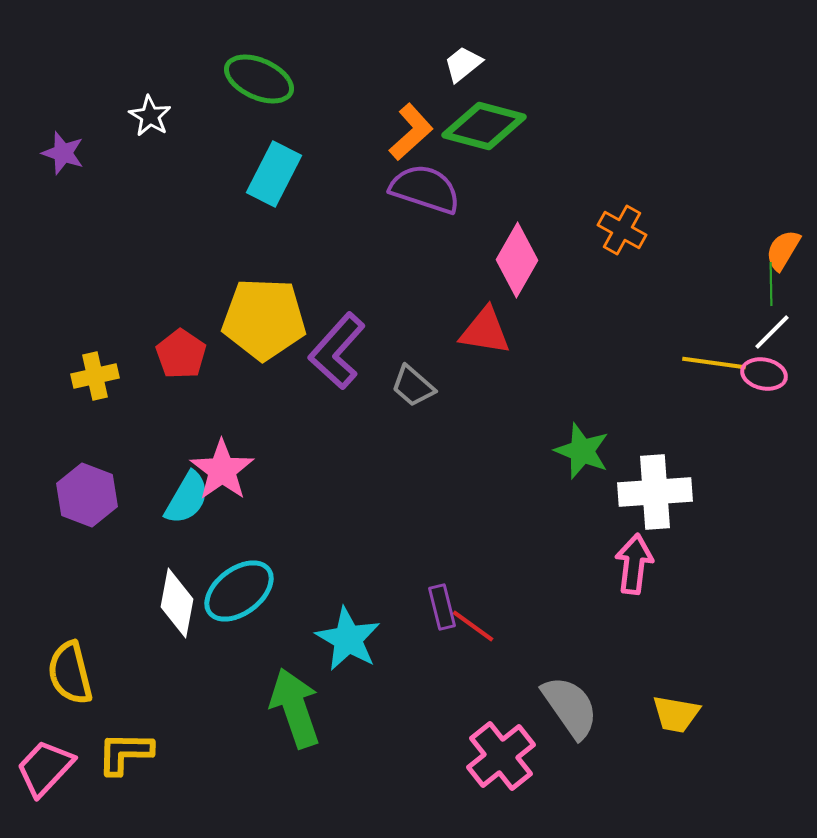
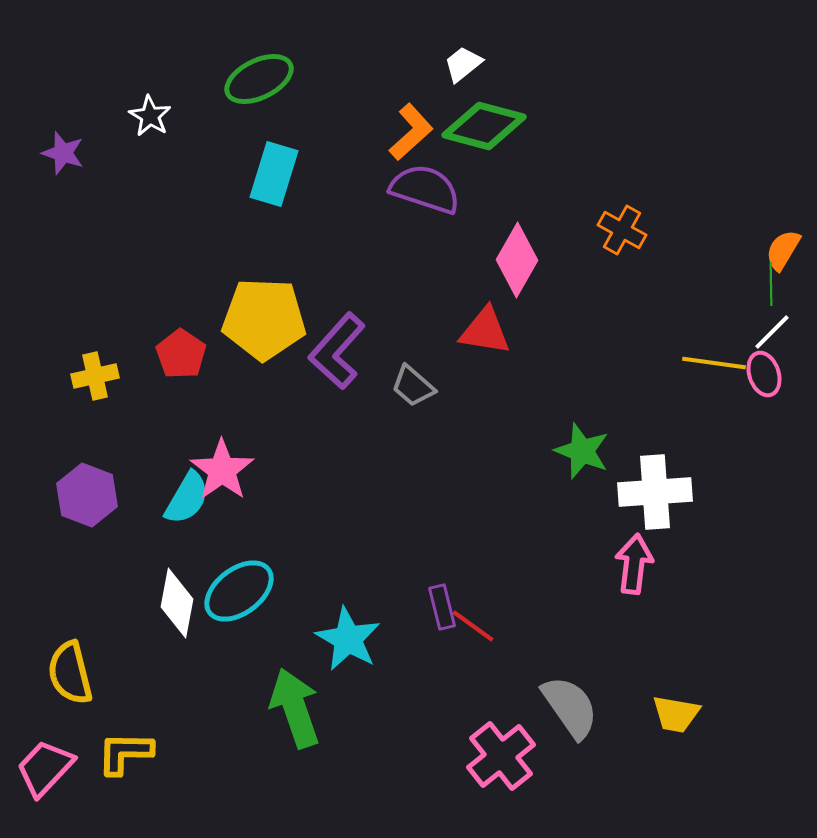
green ellipse: rotated 50 degrees counterclockwise
cyan rectangle: rotated 10 degrees counterclockwise
pink ellipse: rotated 60 degrees clockwise
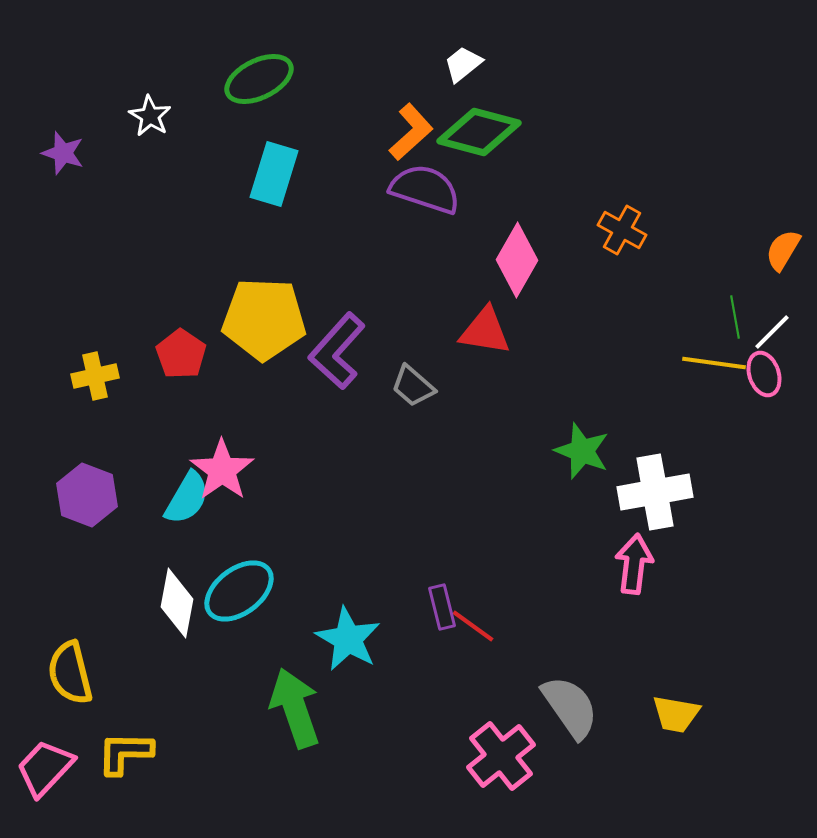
green diamond: moved 5 px left, 6 px down
green line: moved 36 px left, 33 px down; rotated 9 degrees counterclockwise
white cross: rotated 6 degrees counterclockwise
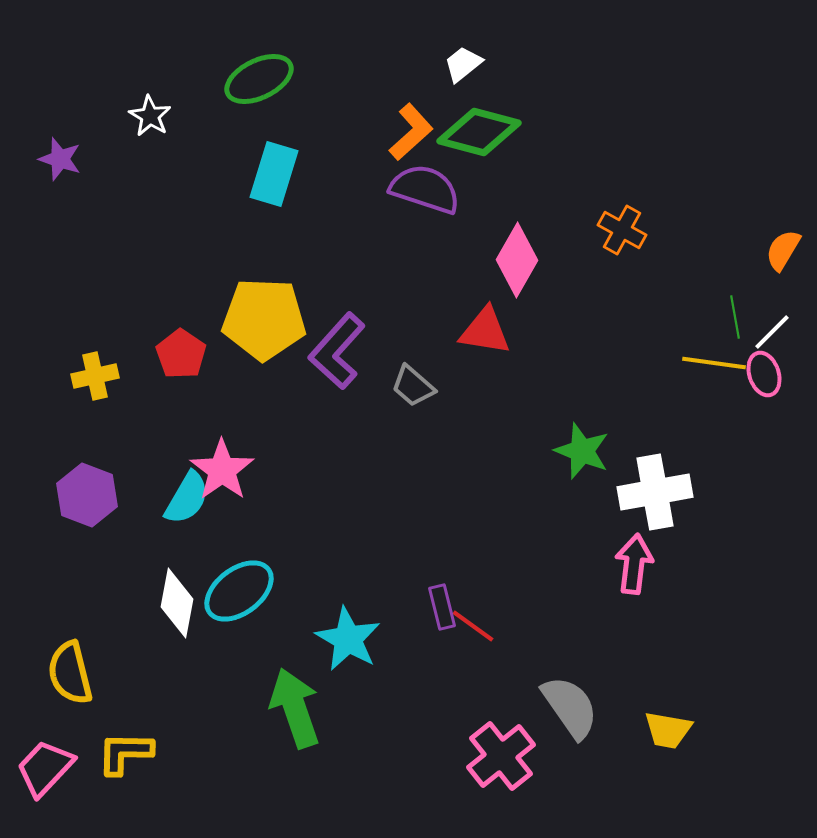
purple star: moved 3 px left, 6 px down
yellow trapezoid: moved 8 px left, 16 px down
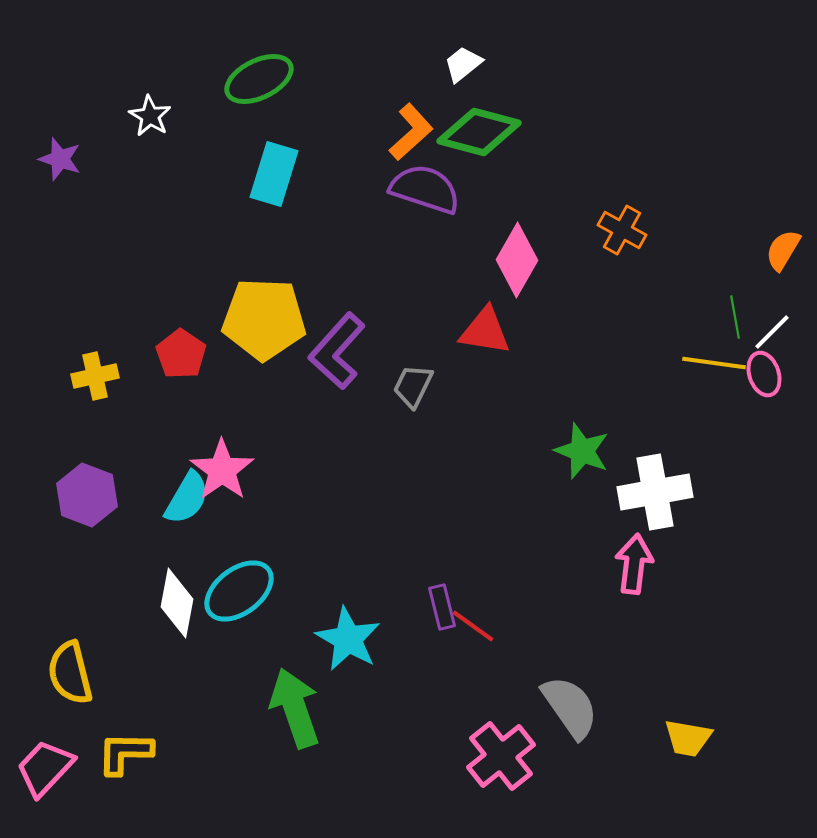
gray trapezoid: rotated 75 degrees clockwise
yellow trapezoid: moved 20 px right, 8 px down
